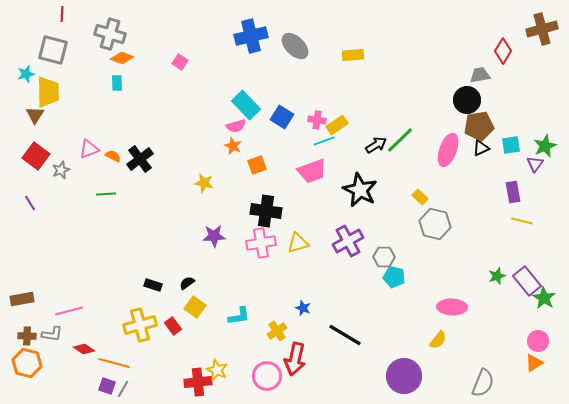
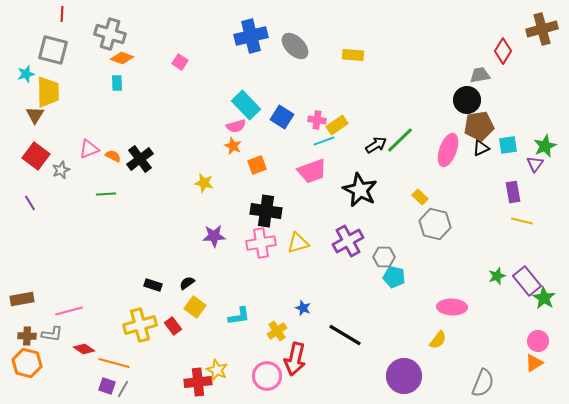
yellow rectangle at (353, 55): rotated 10 degrees clockwise
cyan square at (511, 145): moved 3 px left
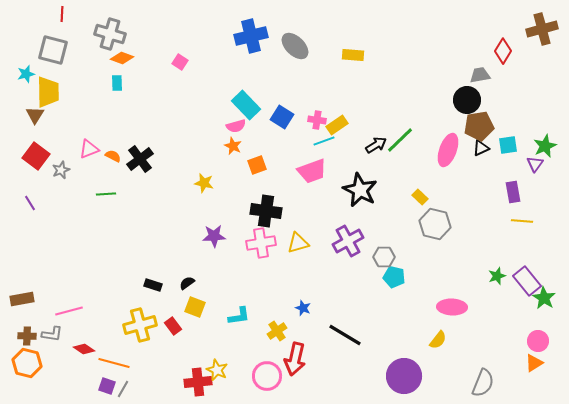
yellow line at (522, 221): rotated 10 degrees counterclockwise
yellow square at (195, 307): rotated 15 degrees counterclockwise
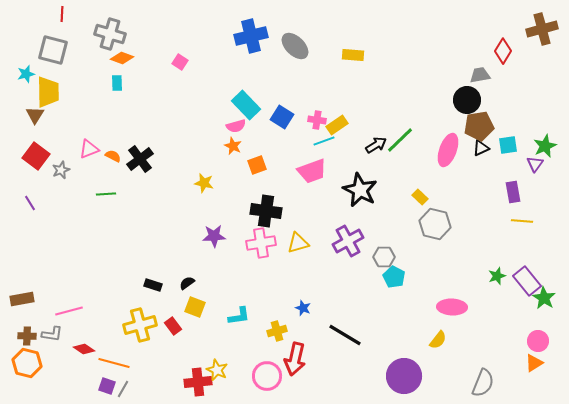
cyan pentagon at (394, 277): rotated 15 degrees clockwise
yellow cross at (277, 331): rotated 18 degrees clockwise
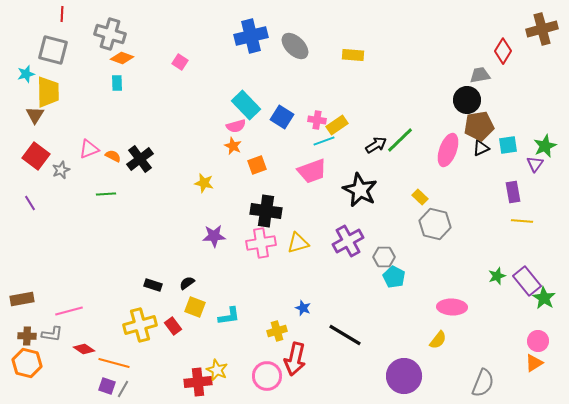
cyan L-shape at (239, 316): moved 10 px left
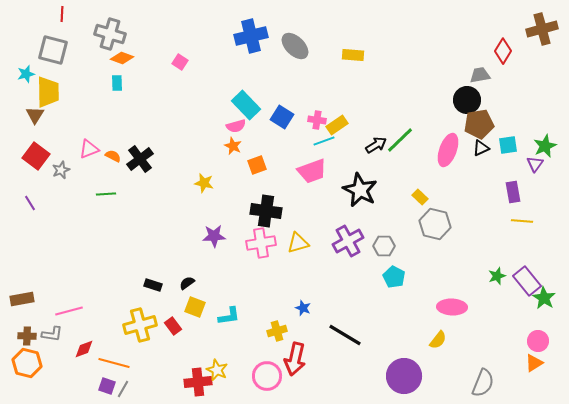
brown pentagon at (479, 126): moved 2 px up
gray hexagon at (384, 257): moved 11 px up
red diamond at (84, 349): rotated 55 degrees counterclockwise
